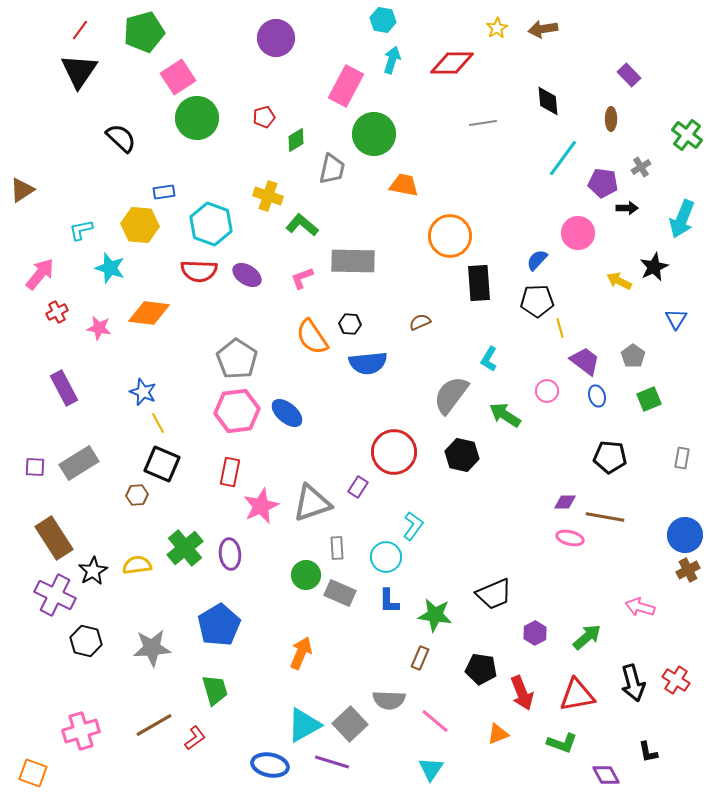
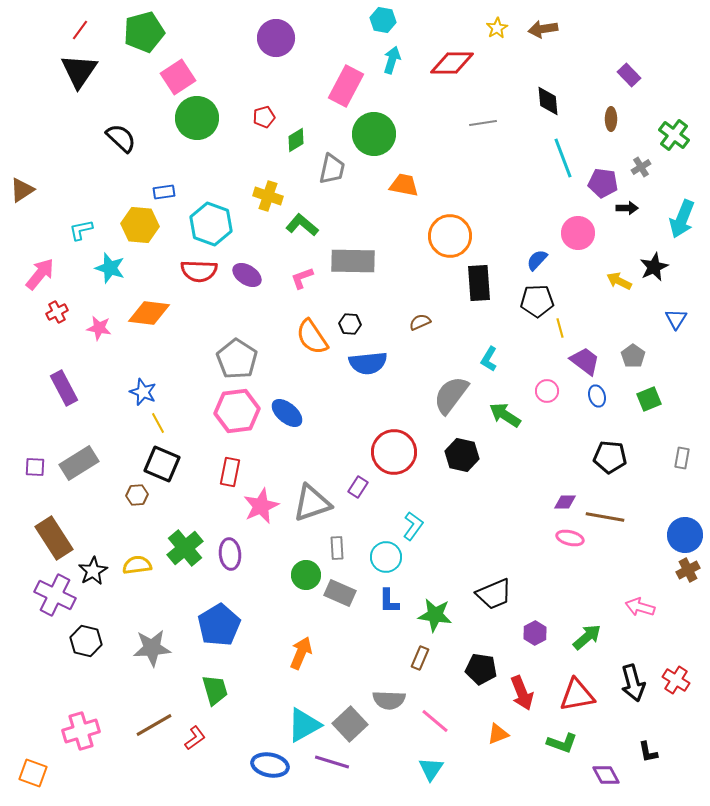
green cross at (687, 135): moved 13 px left
cyan line at (563, 158): rotated 57 degrees counterclockwise
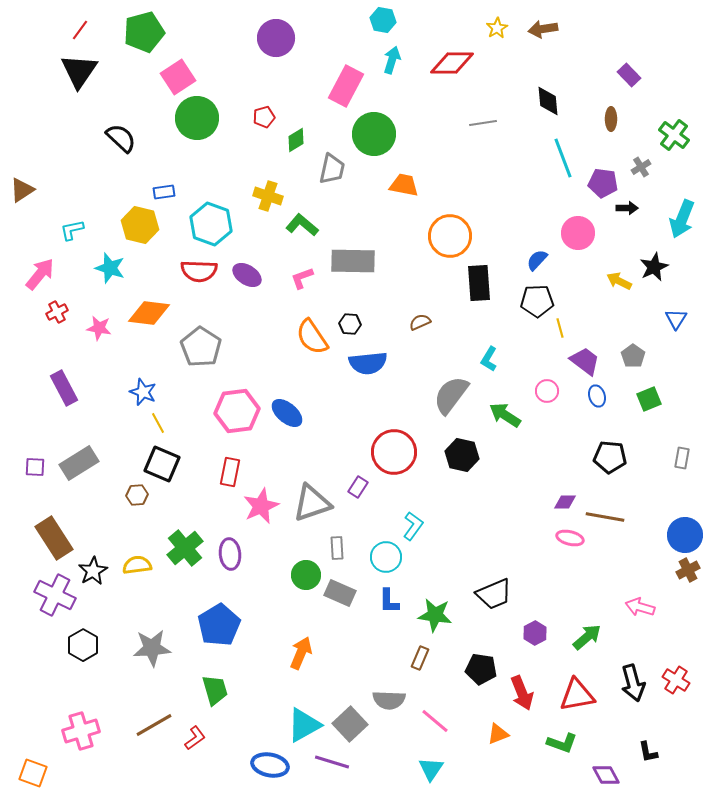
yellow hexagon at (140, 225): rotated 9 degrees clockwise
cyan L-shape at (81, 230): moved 9 px left
gray pentagon at (237, 359): moved 36 px left, 12 px up
black hexagon at (86, 641): moved 3 px left, 4 px down; rotated 16 degrees clockwise
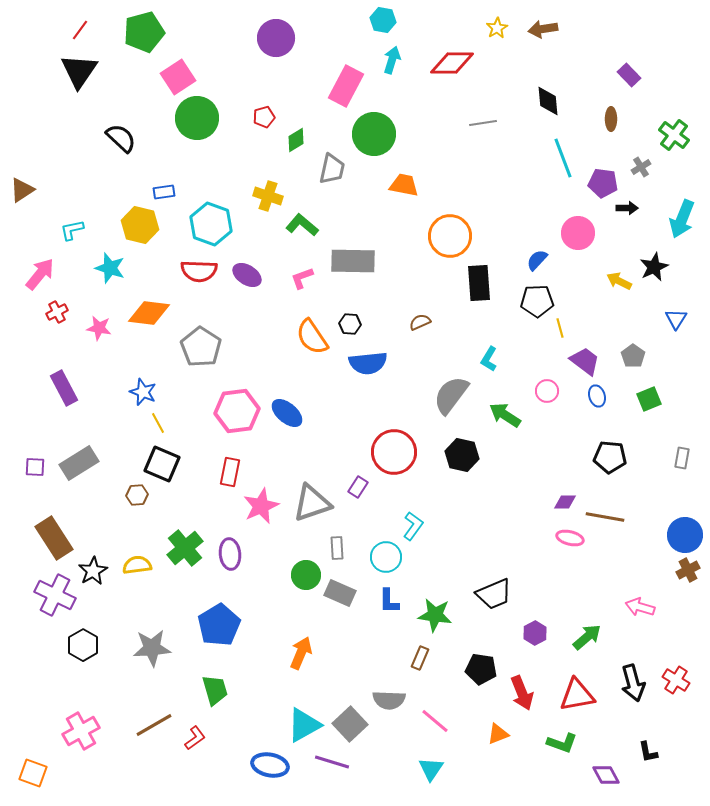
pink cross at (81, 731): rotated 12 degrees counterclockwise
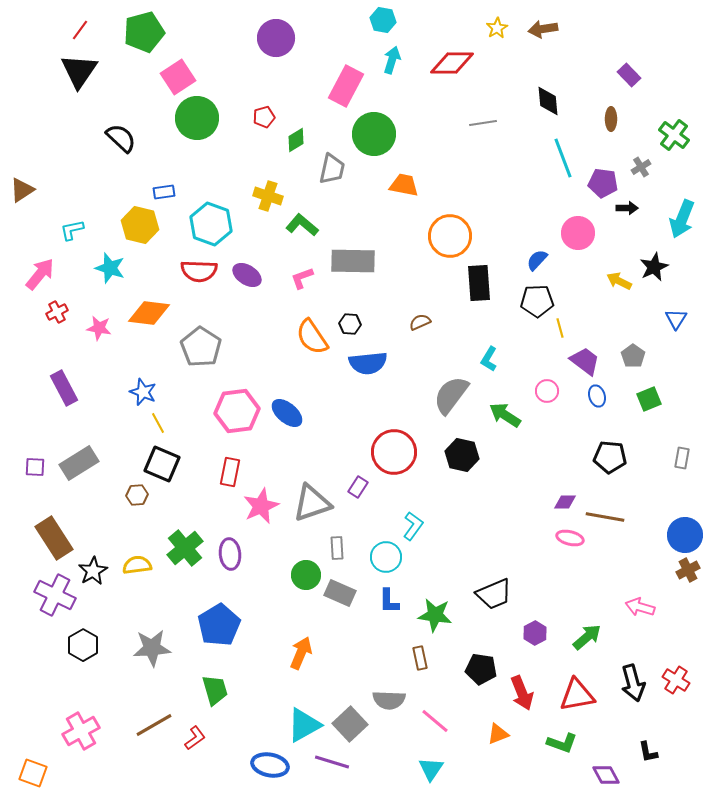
brown rectangle at (420, 658): rotated 35 degrees counterclockwise
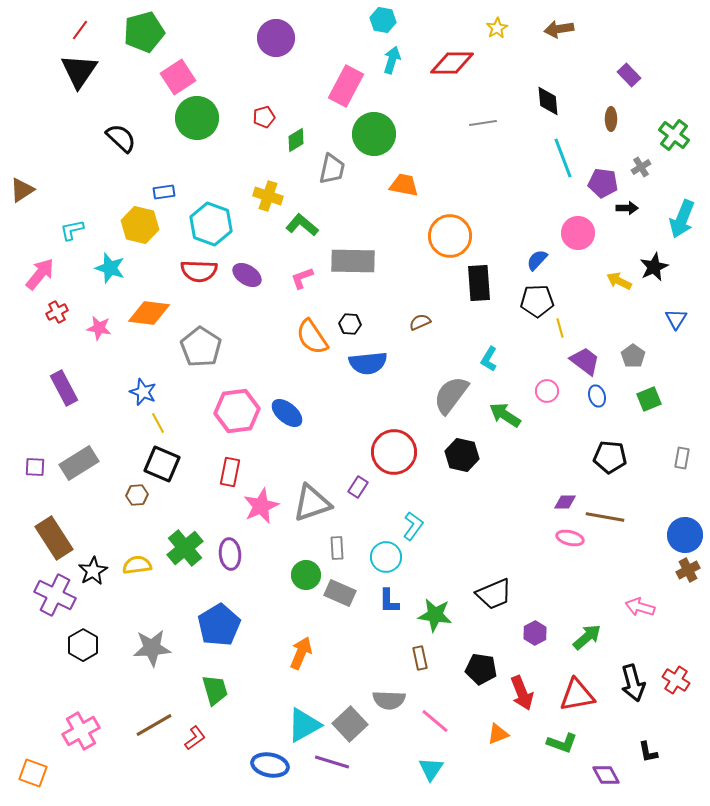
brown arrow at (543, 29): moved 16 px right
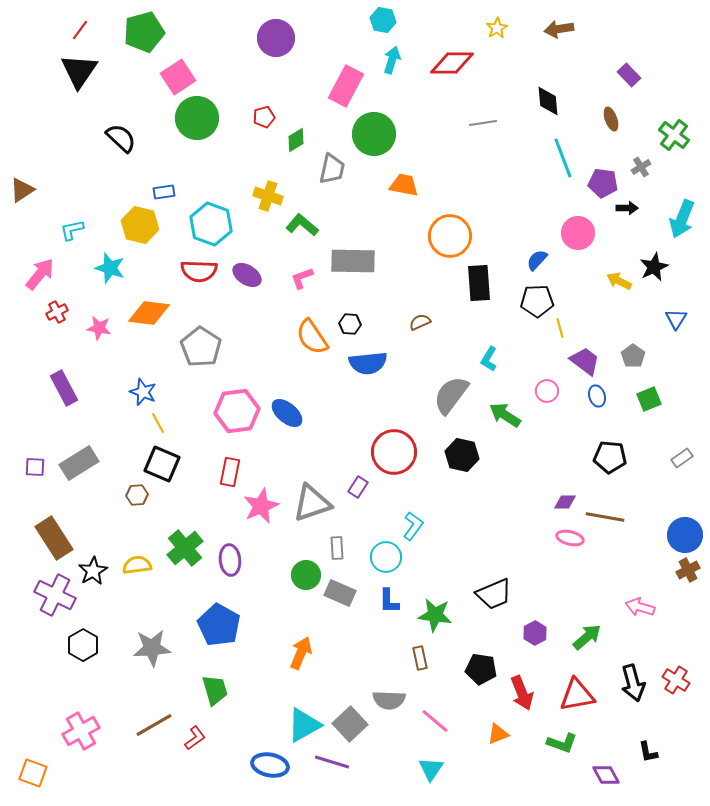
brown ellipse at (611, 119): rotated 20 degrees counterclockwise
gray rectangle at (682, 458): rotated 45 degrees clockwise
purple ellipse at (230, 554): moved 6 px down
blue pentagon at (219, 625): rotated 12 degrees counterclockwise
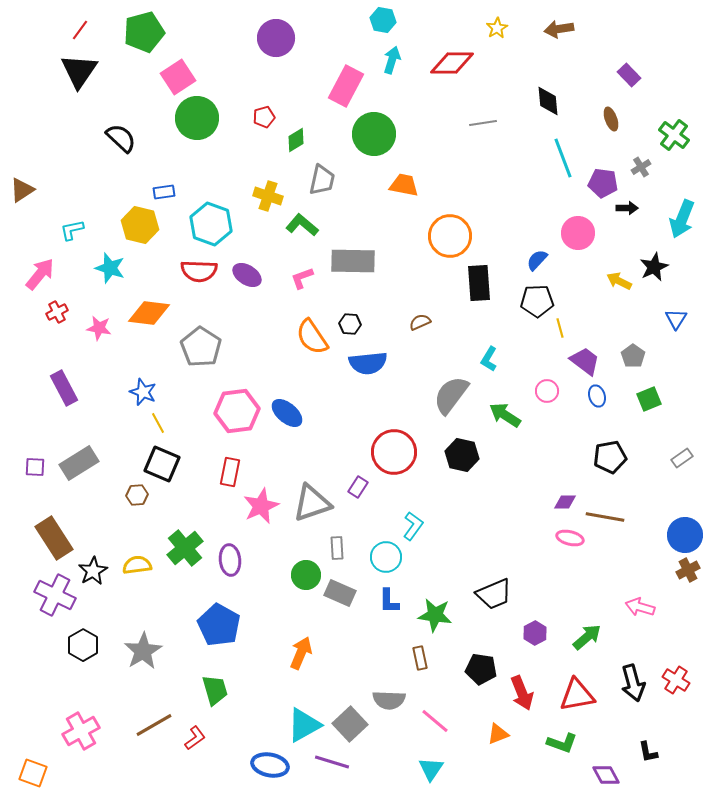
gray trapezoid at (332, 169): moved 10 px left, 11 px down
black pentagon at (610, 457): rotated 16 degrees counterclockwise
gray star at (152, 648): moved 9 px left, 3 px down; rotated 27 degrees counterclockwise
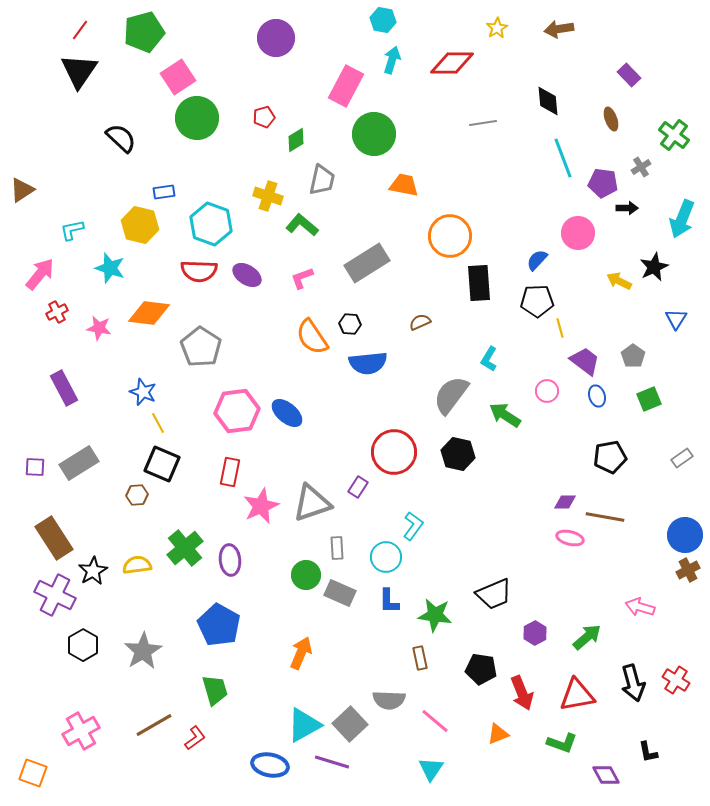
gray rectangle at (353, 261): moved 14 px right, 2 px down; rotated 33 degrees counterclockwise
black hexagon at (462, 455): moved 4 px left, 1 px up
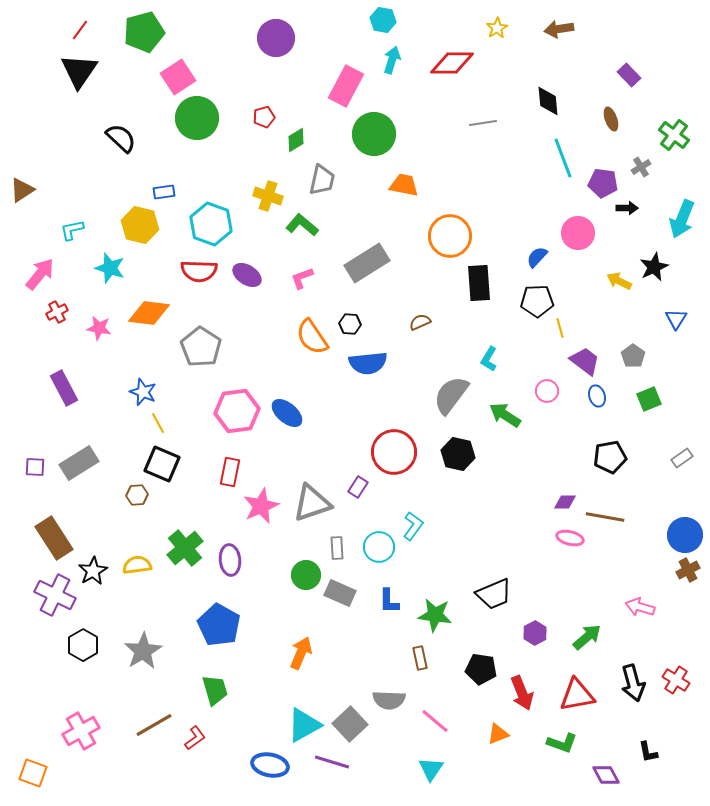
blue semicircle at (537, 260): moved 3 px up
cyan circle at (386, 557): moved 7 px left, 10 px up
